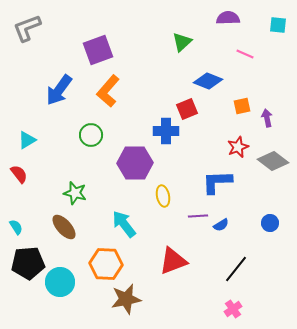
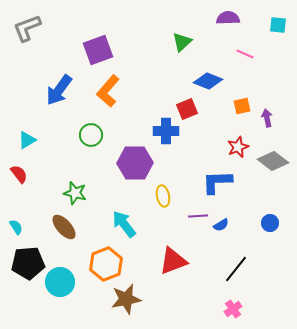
orange hexagon: rotated 24 degrees counterclockwise
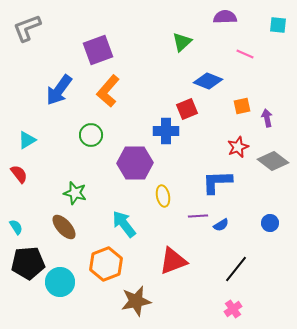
purple semicircle: moved 3 px left, 1 px up
brown star: moved 10 px right, 2 px down
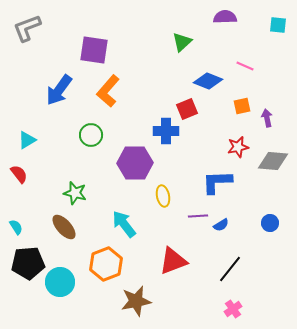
purple square: moved 4 px left; rotated 28 degrees clockwise
pink line: moved 12 px down
red star: rotated 10 degrees clockwise
gray diamond: rotated 32 degrees counterclockwise
black line: moved 6 px left
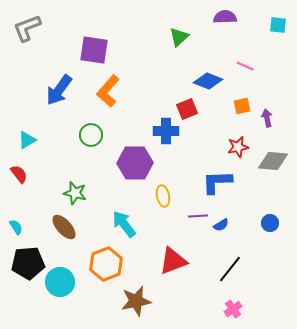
green triangle: moved 3 px left, 5 px up
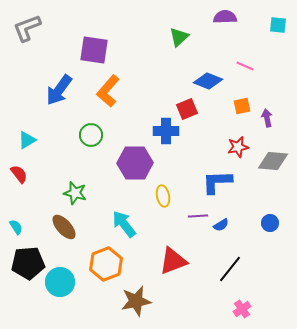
pink cross: moved 9 px right
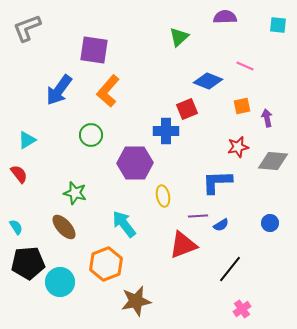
red triangle: moved 10 px right, 16 px up
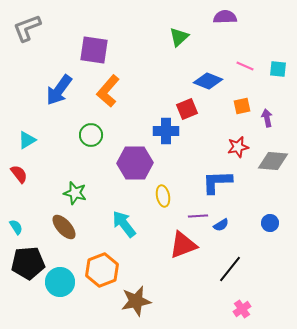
cyan square: moved 44 px down
orange hexagon: moved 4 px left, 6 px down
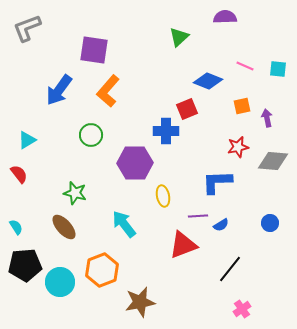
black pentagon: moved 3 px left, 2 px down
brown star: moved 4 px right, 1 px down
